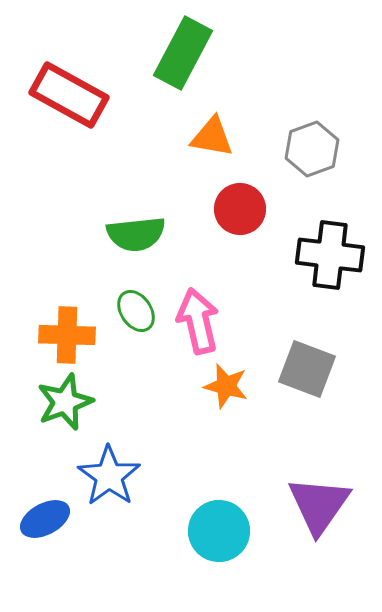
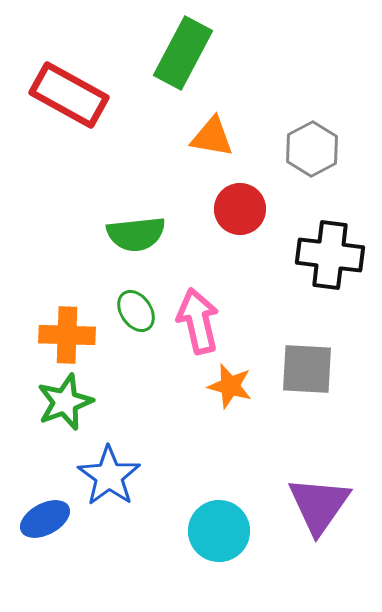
gray hexagon: rotated 8 degrees counterclockwise
gray square: rotated 18 degrees counterclockwise
orange star: moved 4 px right
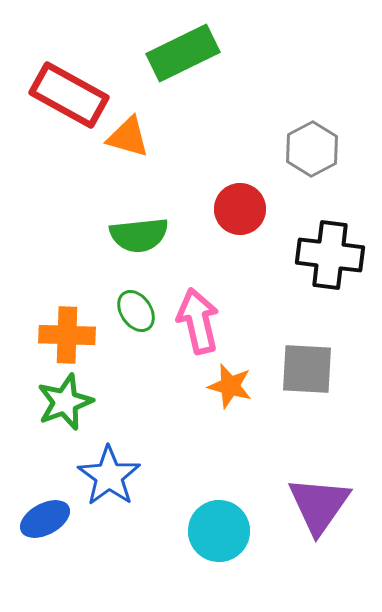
green rectangle: rotated 36 degrees clockwise
orange triangle: moved 84 px left; rotated 6 degrees clockwise
green semicircle: moved 3 px right, 1 px down
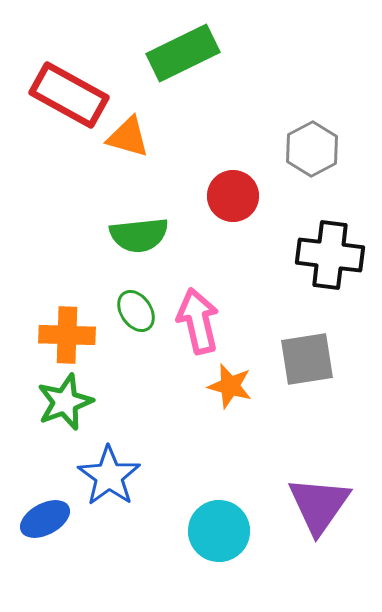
red circle: moved 7 px left, 13 px up
gray square: moved 10 px up; rotated 12 degrees counterclockwise
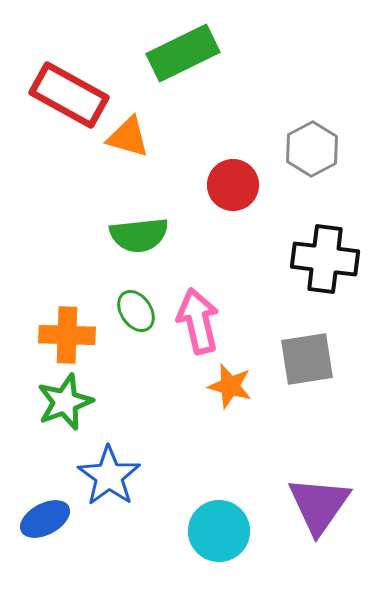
red circle: moved 11 px up
black cross: moved 5 px left, 4 px down
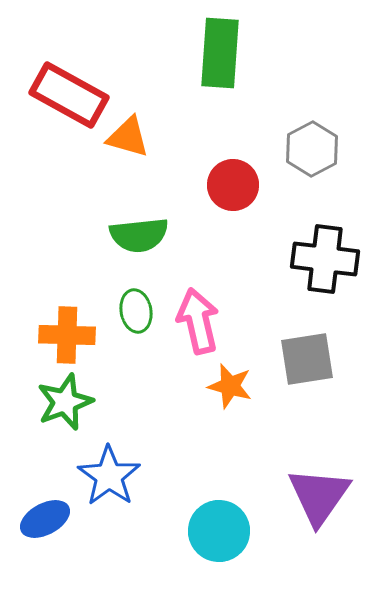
green rectangle: moved 37 px right; rotated 60 degrees counterclockwise
green ellipse: rotated 24 degrees clockwise
purple triangle: moved 9 px up
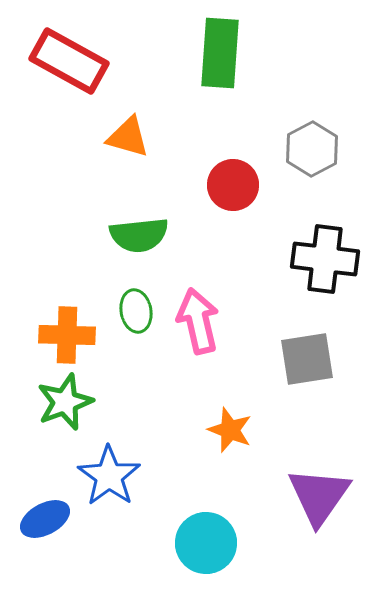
red rectangle: moved 34 px up
orange star: moved 44 px down; rotated 6 degrees clockwise
cyan circle: moved 13 px left, 12 px down
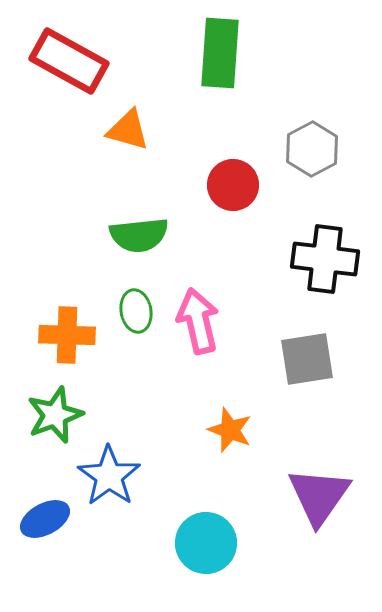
orange triangle: moved 7 px up
green star: moved 10 px left, 13 px down
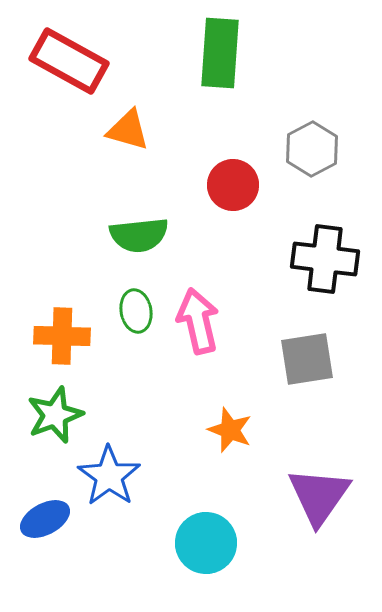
orange cross: moved 5 px left, 1 px down
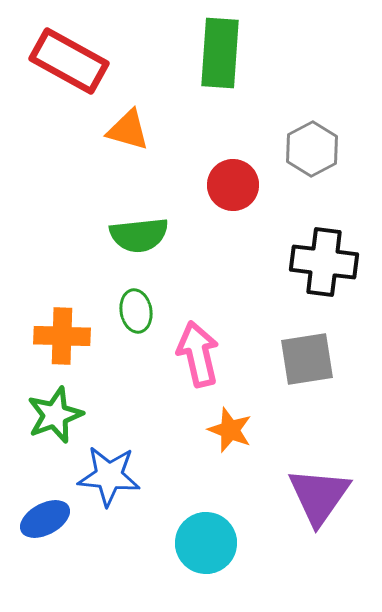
black cross: moved 1 px left, 3 px down
pink arrow: moved 33 px down
blue star: rotated 30 degrees counterclockwise
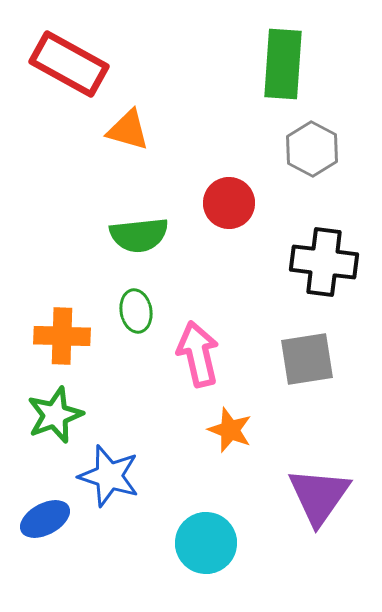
green rectangle: moved 63 px right, 11 px down
red rectangle: moved 3 px down
gray hexagon: rotated 4 degrees counterclockwise
red circle: moved 4 px left, 18 px down
blue star: rotated 12 degrees clockwise
